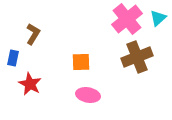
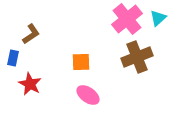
brown L-shape: moved 2 px left; rotated 25 degrees clockwise
pink ellipse: rotated 25 degrees clockwise
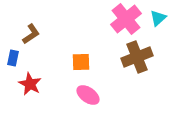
pink cross: moved 1 px left
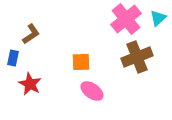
pink ellipse: moved 4 px right, 4 px up
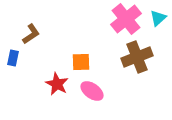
red star: moved 27 px right
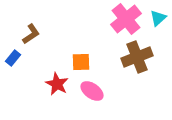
blue rectangle: rotated 28 degrees clockwise
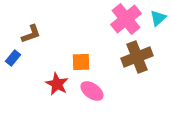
brown L-shape: rotated 15 degrees clockwise
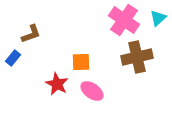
pink cross: moved 2 px left, 1 px down; rotated 16 degrees counterclockwise
brown cross: rotated 8 degrees clockwise
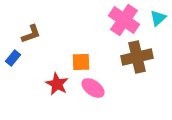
pink ellipse: moved 1 px right, 3 px up
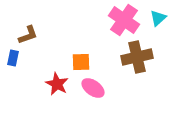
brown L-shape: moved 3 px left, 1 px down
blue rectangle: rotated 28 degrees counterclockwise
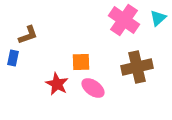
brown cross: moved 10 px down
